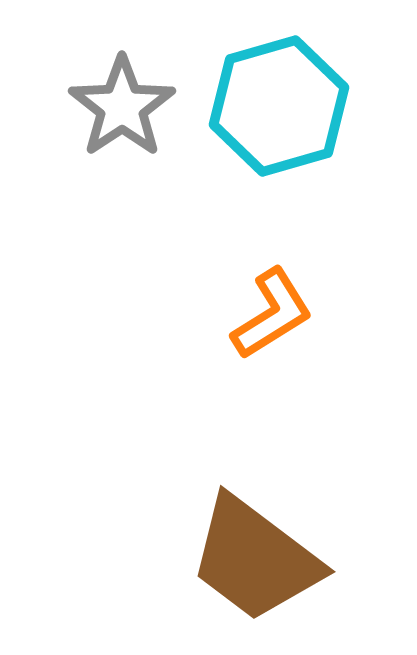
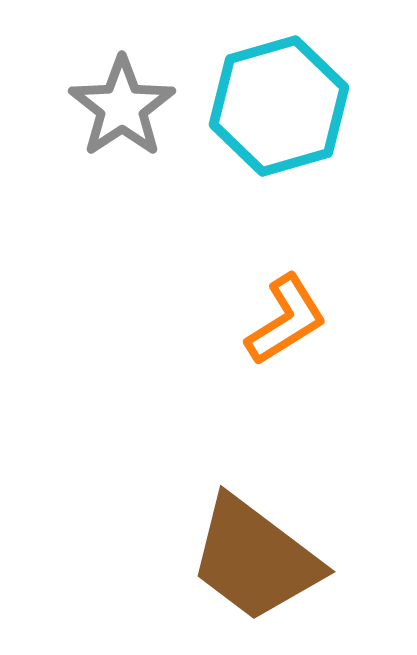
orange L-shape: moved 14 px right, 6 px down
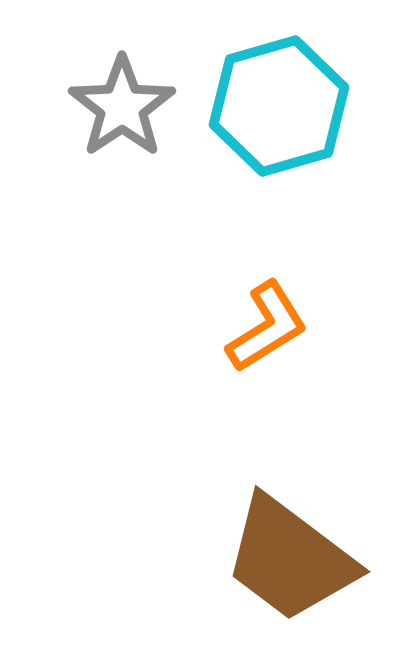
orange L-shape: moved 19 px left, 7 px down
brown trapezoid: moved 35 px right
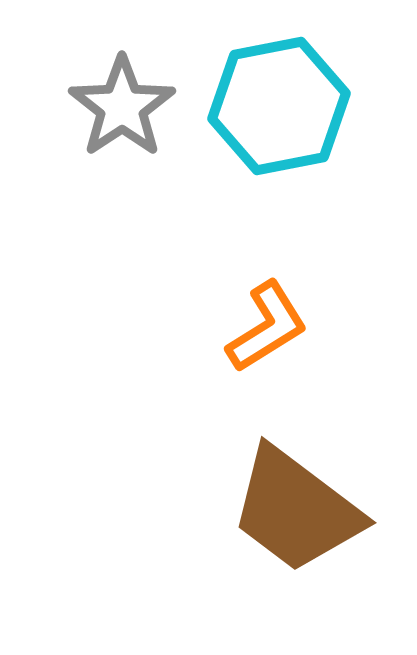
cyan hexagon: rotated 5 degrees clockwise
brown trapezoid: moved 6 px right, 49 px up
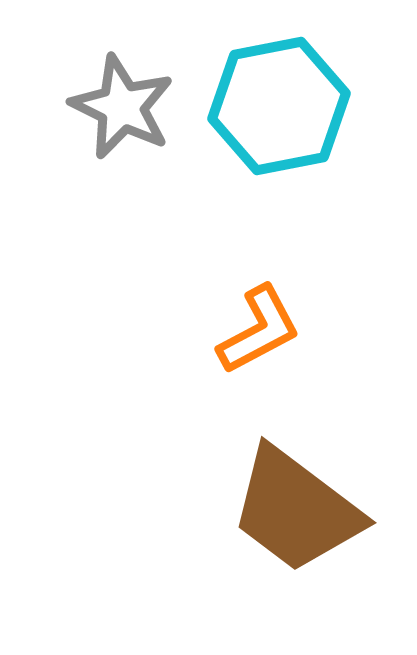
gray star: rotated 12 degrees counterclockwise
orange L-shape: moved 8 px left, 3 px down; rotated 4 degrees clockwise
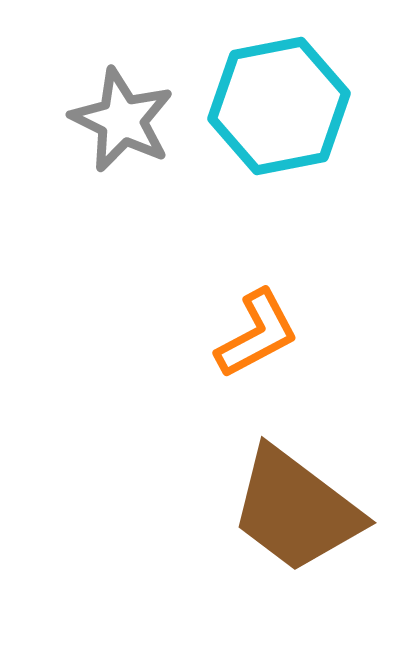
gray star: moved 13 px down
orange L-shape: moved 2 px left, 4 px down
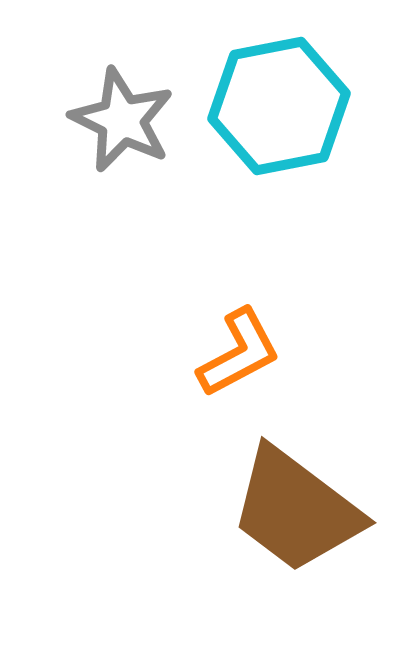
orange L-shape: moved 18 px left, 19 px down
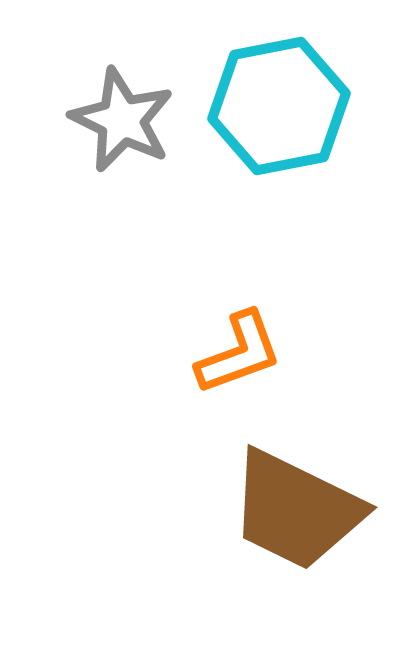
orange L-shape: rotated 8 degrees clockwise
brown trapezoid: rotated 11 degrees counterclockwise
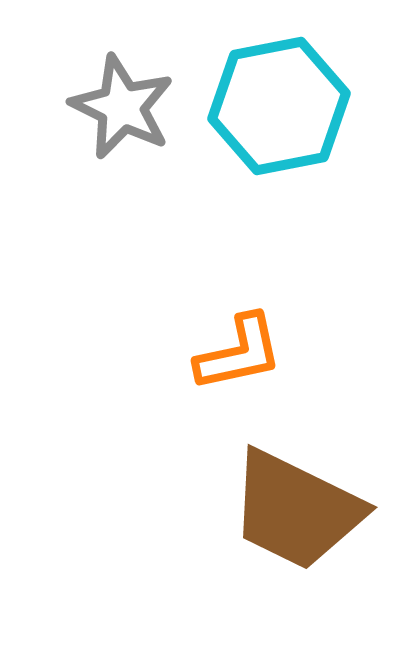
gray star: moved 13 px up
orange L-shape: rotated 8 degrees clockwise
